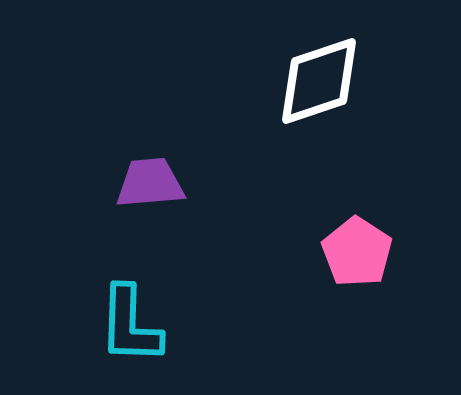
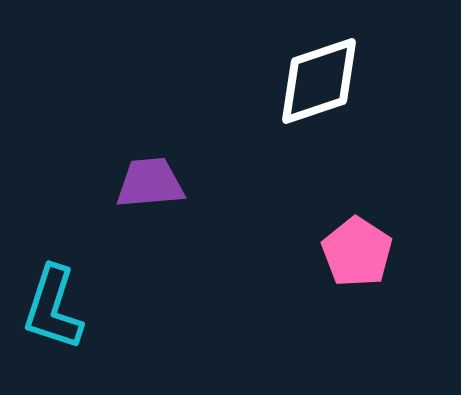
cyan L-shape: moved 77 px left, 17 px up; rotated 16 degrees clockwise
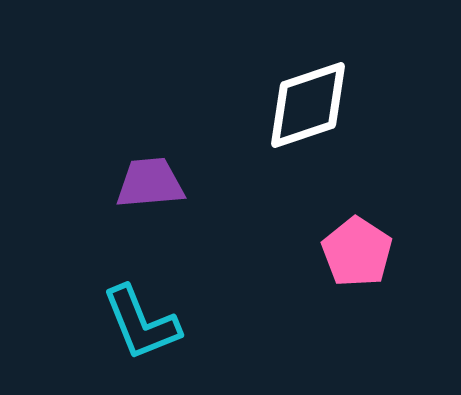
white diamond: moved 11 px left, 24 px down
cyan L-shape: moved 88 px right, 15 px down; rotated 40 degrees counterclockwise
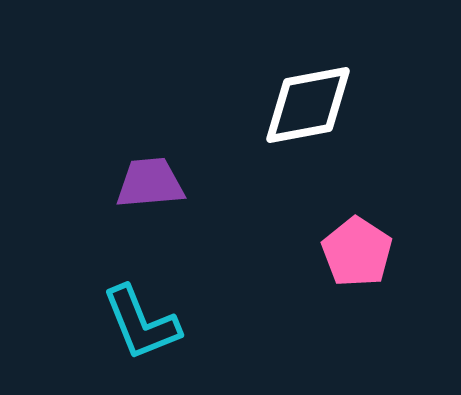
white diamond: rotated 8 degrees clockwise
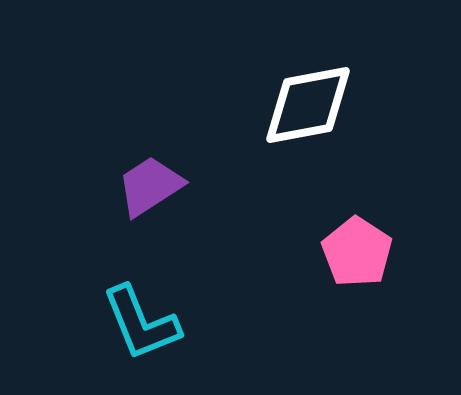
purple trapezoid: moved 3 px down; rotated 28 degrees counterclockwise
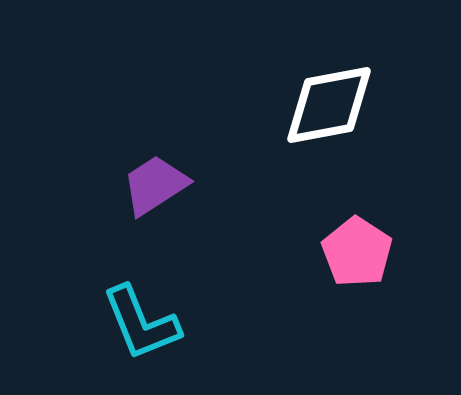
white diamond: moved 21 px right
purple trapezoid: moved 5 px right, 1 px up
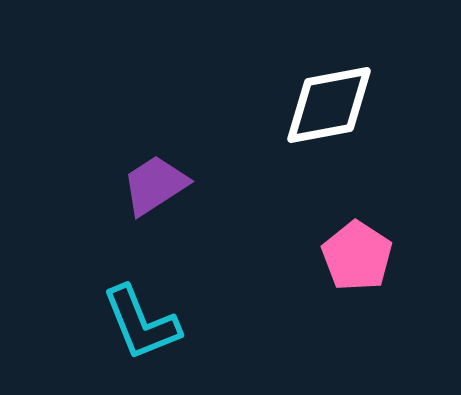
pink pentagon: moved 4 px down
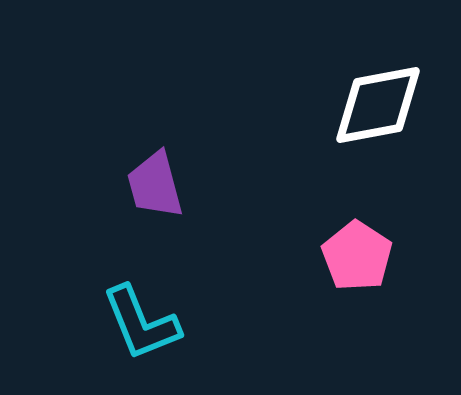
white diamond: moved 49 px right
purple trapezoid: rotated 72 degrees counterclockwise
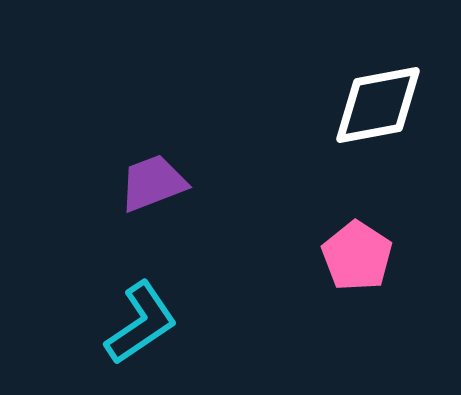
purple trapezoid: moved 2 px left, 2 px up; rotated 84 degrees clockwise
cyan L-shape: rotated 102 degrees counterclockwise
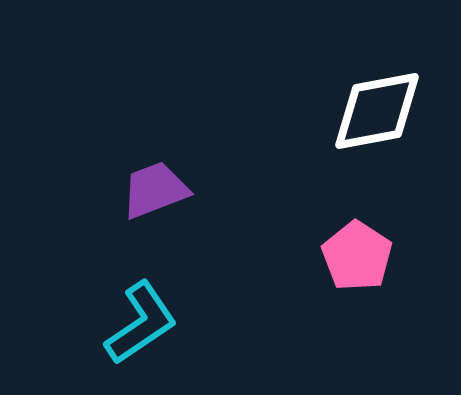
white diamond: moved 1 px left, 6 px down
purple trapezoid: moved 2 px right, 7 px down
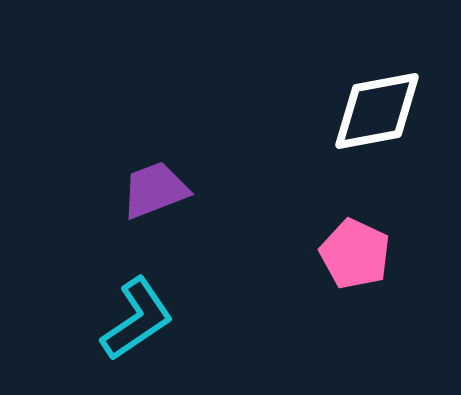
pink pentagon: moved 2 px left, 2 px up; rotated 8 degrees counterclockwise
cyan L-shape: moved 4 px left, 4 px up
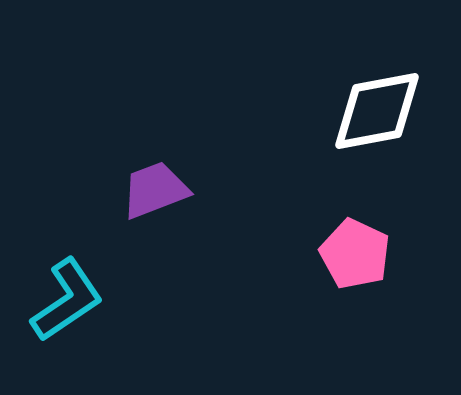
cyan L-shape: moved 70 px left, 19 px up
